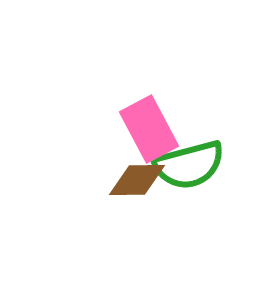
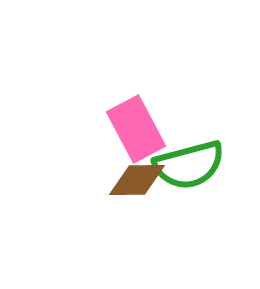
pink rectangle: moved 13 px left
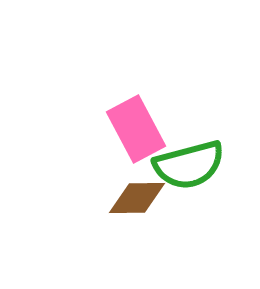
brown diamond: moved 18 px down
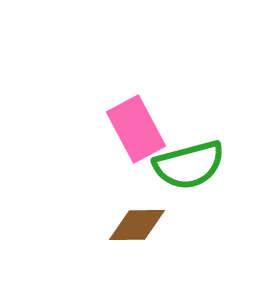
brown diamond: moved 27 px down
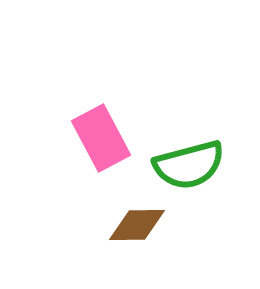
pink rectangle: moved 35 px left, 9 px down
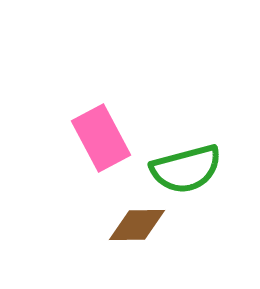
green semicircle: moved 3 px left, 4 px down
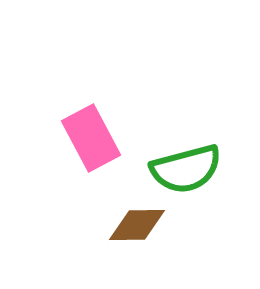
pink rectangle: moved 10 px left
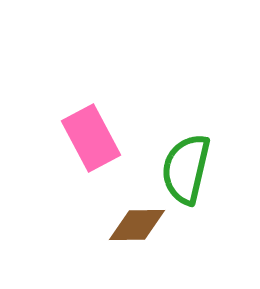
green semicircle: rotated 118 degrees clockwise
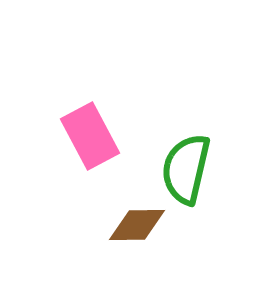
pink rectangle: moved 1 px left, 2 px up
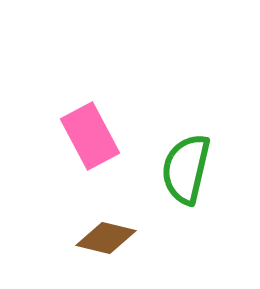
brown diamond: moved 31 px left, 13 px down; rotated 14 degrees clockwise
